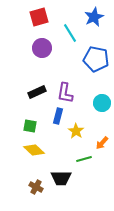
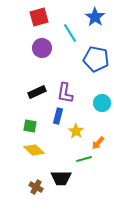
blue star: moved 1 px right; rotated 12 degrees counterclockwise
orange arrow: moved 4 px left
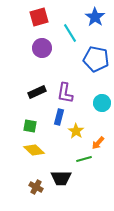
blue rectangle: moved 1 px right, 1 px down
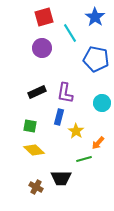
red square: moved 5 px right
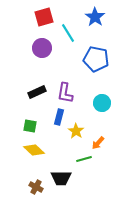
cyan line: moved 2 px left
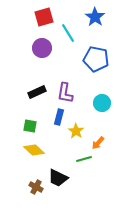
black trapezoid: moved 3 px left; rotated 25 degrees clockwise
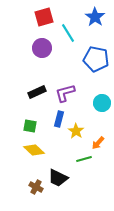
purple L-shape: rotated 65 degrees clockwise
blue rectangle: moved 2 px down
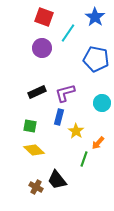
red square: rotated 36 degrees clockwise
cyan line: rotated 66 degrees clockwise
blue rectangle: moved 2 px up
green line: rotated 56 degrees counterclockwise
black trapezoid: moved 1 px left, 2 px down; rotated 25 degrees clockwise
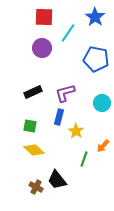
red square: rotated 18 degrees counterclockwise
black rectangle: moved 4 px left
orange arrow: moved 5 px right, 3 px down
